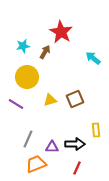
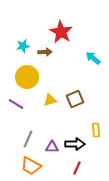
brown arrow: rotated 56 degrees clockwise
orange trapezoid: moved 5 px left, 2 px down; rotated 130 degrees counterclockwise
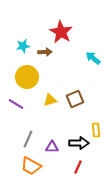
black arrow: moved 4 px right, 1 px up
red line: moved 1 px right, 1 px up
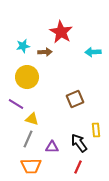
cyan arrow: moved 6 px up; rotated 42 degrees counterclockwise
yellow triangle: moved 18 px left, 19 px down; rotated 32 degrees clockwise
black arrow: rotated 126 degrees counterclockwise
orange trapezoid: rotated 30 degrees counterclockwise
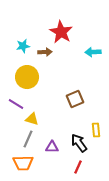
orange trapezoid: moved 8 px left, 3 px up
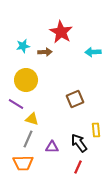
yellow circle: moved 1 px left, 3 px down
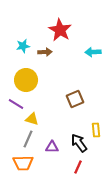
red star: moved 1 px left, 2 px up
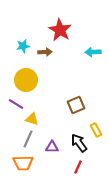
brown square: moved 1 px right, 6 px down
yellow rectangle: rotated 24 degrees counterclockwise
